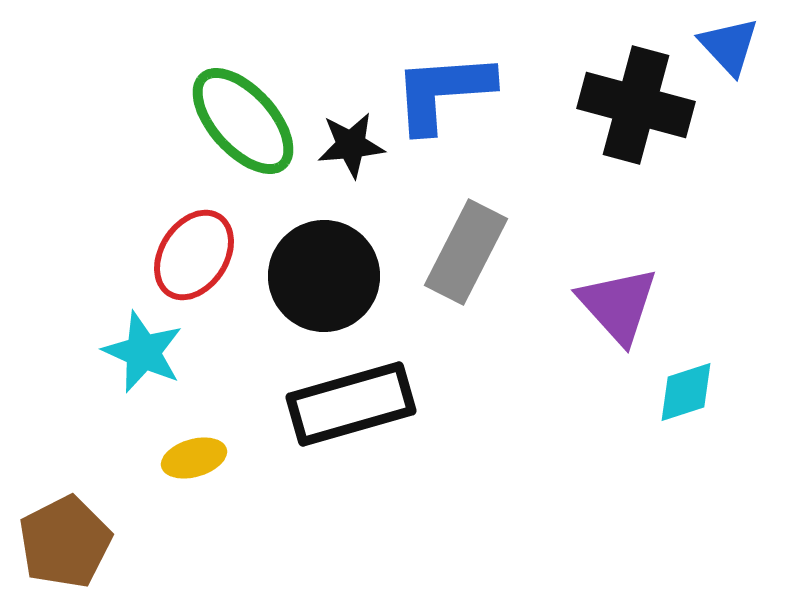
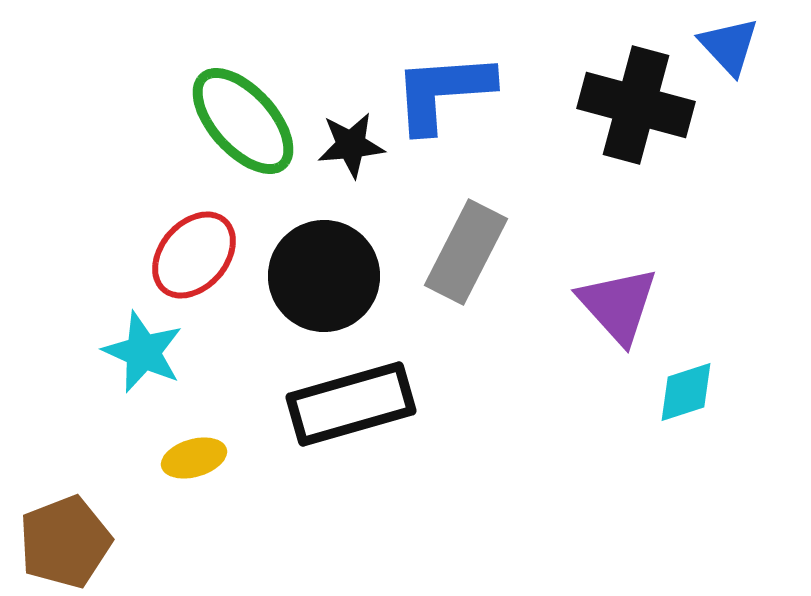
red ellipse: rotated 8 degrees clockwise
brown pentagon: rotated 6 degrees clockwise
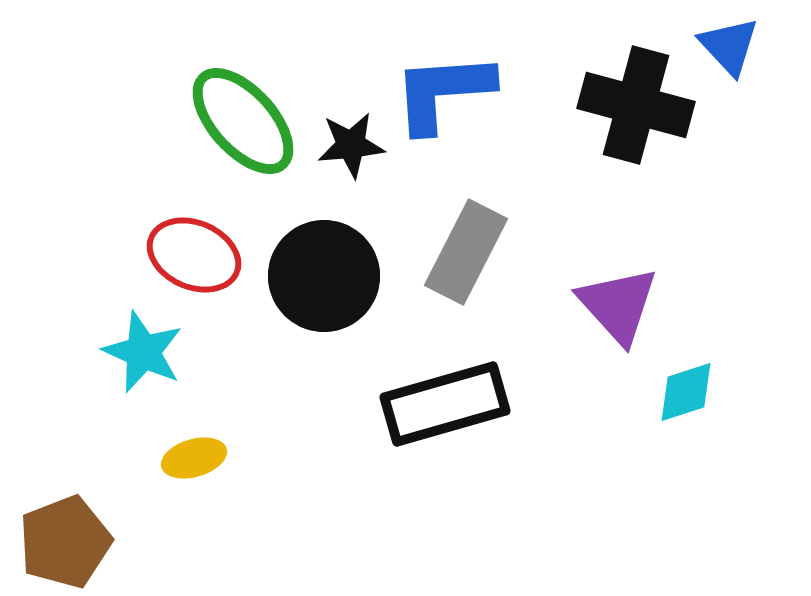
red ellipse: rotated 72 degrees clockwise
black rectangle: moved 94 px right
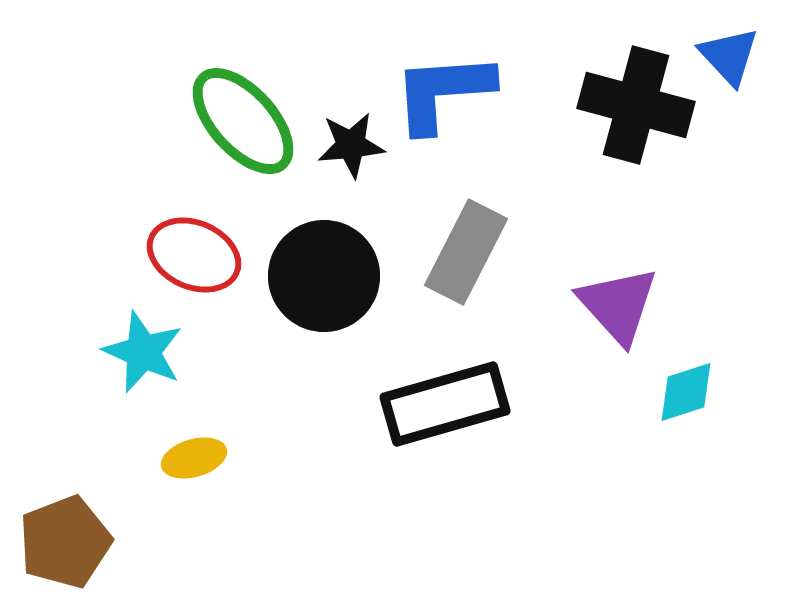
blue triangle: moved 10 px down
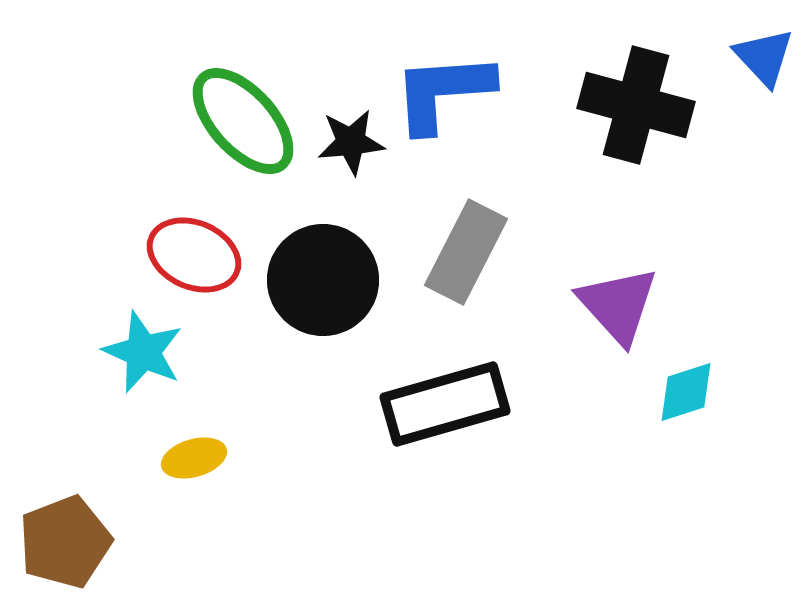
blue triangle: moved 35 px right, 1 px down
black star: moved 3 px up
black circle: moved 1 px left, 4 px down
